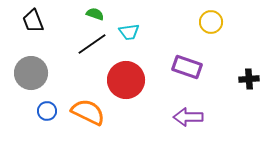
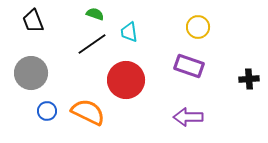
yellow circle: moved 13 px left, 5 px down
cyan trapezoid: rotated 90 degrees clockwise
purple rectangle: moved 2 px right, 1 px up
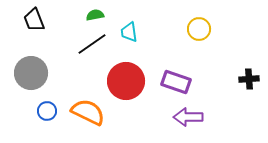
green semicircle: moved 1 px down; rotated 30 degrees counterclockwise
black trapezoid: moved 1 px right, 1 px up
yellow circle: moved 1 px right, 2 px down
purple rectangle: moved 13 px left, 16 px down
red circle: moved 1 px down
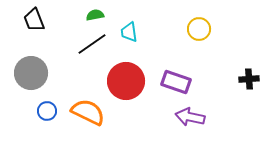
purple arrow: moved 2 px right; rotated 12 degrees clockwise
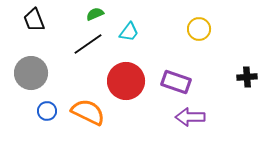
green semicircle: moved 1 px up; rotated 12 degrees counterclockwise
cyan trapezoid: rotated 135 degrees counterclockwise
black line: moved 4 px left
black cross: moved 2 px left, 2 px up
purple arrow: rotated 12 degrees counterclockwise
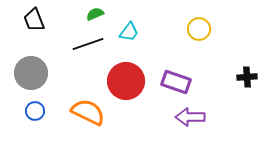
black line: rotated 16 degrees clockwise
blue circle: moved 12 px left
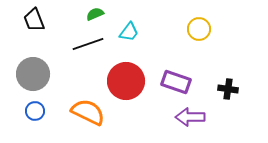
gray circle: moved 2 px right, 1 px down
black cross: moved 19 px left, 12 px down; rotated 12 degrees clockwise
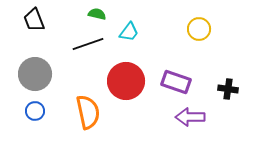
green semicircle: moved 2 px right; rotated 36 degrees clockwise
gray circle: moved 2 px right
orange semicircle: rotated 52 degrees clockwise
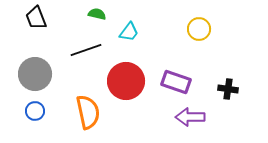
black trapezoid: moved 2 px right, 2 px up
black line: moved 2 px left, 6 px down
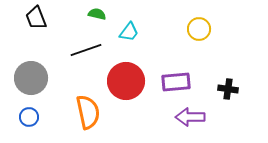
gray circle: moved 4 px left, 4 px down
purple rectangle: rotated 24 degrees counterclockwise
blue circle: moved 6 px left, 6 px down
